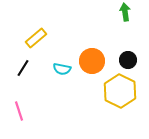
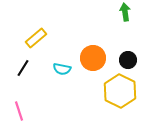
orange circle: moved 1 px right, 3 px up
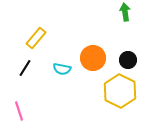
yellow rectangle: rotated 10 degrees counterclockwise
black line: moved 2 px right
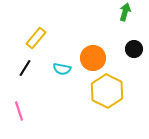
green arrow: rotated 24 degrees clockwise
black circle: moved 6 px right, 11 px up
yellow hexagon: moved 13 px left
